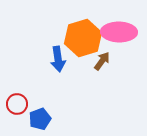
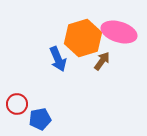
pink ellipse: rotated 16 degrees clockwise
blue arrow: rotated 15 degrees counterclockwise
blue pentagon: rotated 10 degrees clockwise
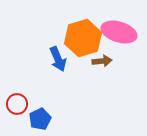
brown arrow: rotated 48 degrees clockwise
blue pentagon: rotated 15 degrees counterclockwise
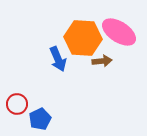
pink ellipse: rotated 16 degrees clockwise
orange hexagon: rotated 21 degrees clockwise
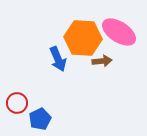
red circle: moved 1 px up
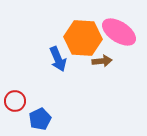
red circle: moved 2 px left, 2 px up
